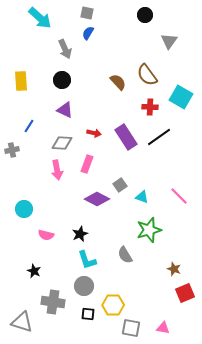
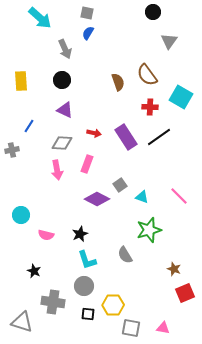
black circle at (145, 15): moved 8 px right, 3 px up
brown semicircle at (118, 82): rotated 24 degrees clockwise
cyan circle at (24, 209): moved 3 px left, 6 px down
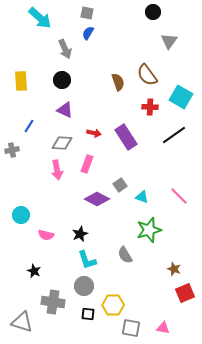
black line at (159, 137): moved 15 px right, 2 px up
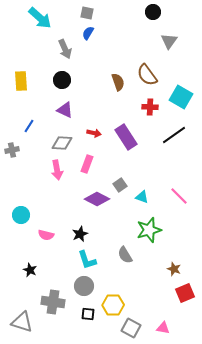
black star at (34, 271): moved 4 px left, 1 px up
gray square at (131, 328): rotated 18 degrees clockwise
